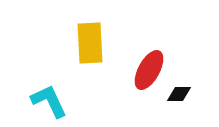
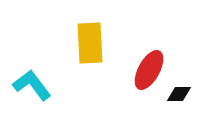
cyan L-shape: moved 17 px left, 16 px up; rotated 12 degrees counterclockwise
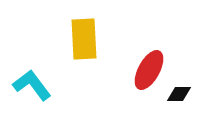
yellow rectangle: moved 6 px left, 4 px up
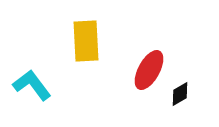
yellow rectangle: moved 2 px right, 2 px down
black diamond: moved 1 px right; rotated 30 degrees counterclockwise
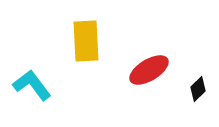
red ellipse: rotated 30 degrees clockwise
black diamond: moved 18 px right, 5 px up; rotated 15 degrees counterclockwise
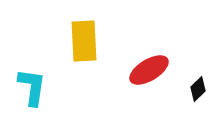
yellow rectangle: moved 2 px left
cyan L-shape: moved 2 px down; rotated 45 degrees clockwise
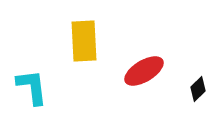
red ellipse: moved 5 px left, 1 px down
cyan L-shape: rotated 15 degrees counterclockwise
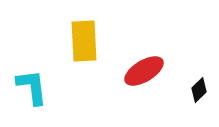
black diamond: moved 1 px right, 1 px down
